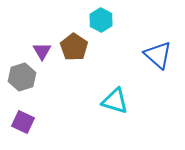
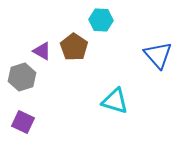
cyan hexagon: rotated 25 degrees counterclockwise
purple triangle: rotated 30 degrees counterclockwise
blue triangle: rotated 8 degrees clockwise
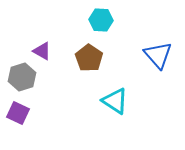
brown pentagon: moved 15 px right, 11 px down
cyan triangle: rotated 16 degrees clockwise
purple square: moved 5 px left, 9 px up
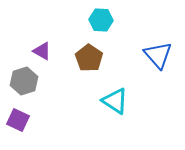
gray hexagon: moved 2 px right, 4 px down
purple square: moved 7 px down
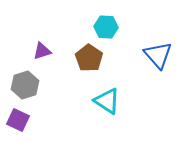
cyan hexagon: moved 5 px right, 7 px down
purple triangle: rotated 48 degrees counterclockwise
gray hexagon: moved 1 px right, 4 px down
cyan triangle: moved 8 px left
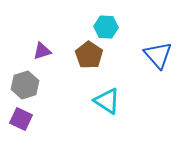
brown pentagon: moved 3 px up
purple square: moved 3 px right, 1 px up
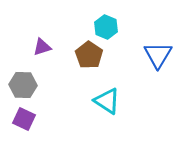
cyan hexagon: rotated 20 degrees clockwise
purple triangle: moved 4 px up
blue triangle: rotated 12 degrees clockwise
gray hexagon: moved 2 px left; rotated 20 degrees clockwise
purple square: moved 3 px right
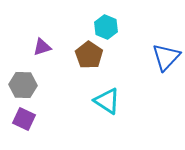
blue triangle: moved 8 px right, 2 px down; rotated 12 degrees clockwise
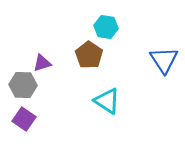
cyan hexagon: rotated 15 degrees counterclockwise
purple triangle: moved 16 px down
blue triangle: moved 2 px left, 3 px down; rotated 16 degrees counterclockwise
purple square: rotated 10 degrees clockwise
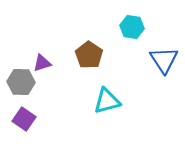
cyan hexagon: moved 26 px right
gray hexagon: moved 2 px left, 3 px up
cyan triangle: rotated 48 degrees counterclockwise
